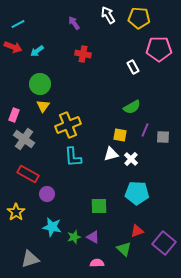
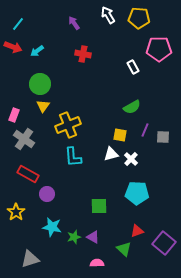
cyan line: rotated 24 degrees counterclockwise
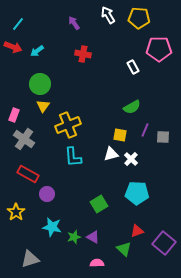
green square: moved 2 px up; rotated 30 degrees counterclockwise
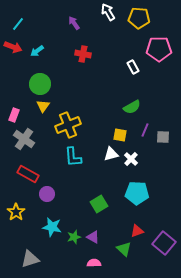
white arrow: moved 3 px up
pink semicircle: moved 3 px left
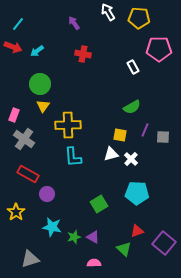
yellow cross: rotated 20 degrees clockwise
